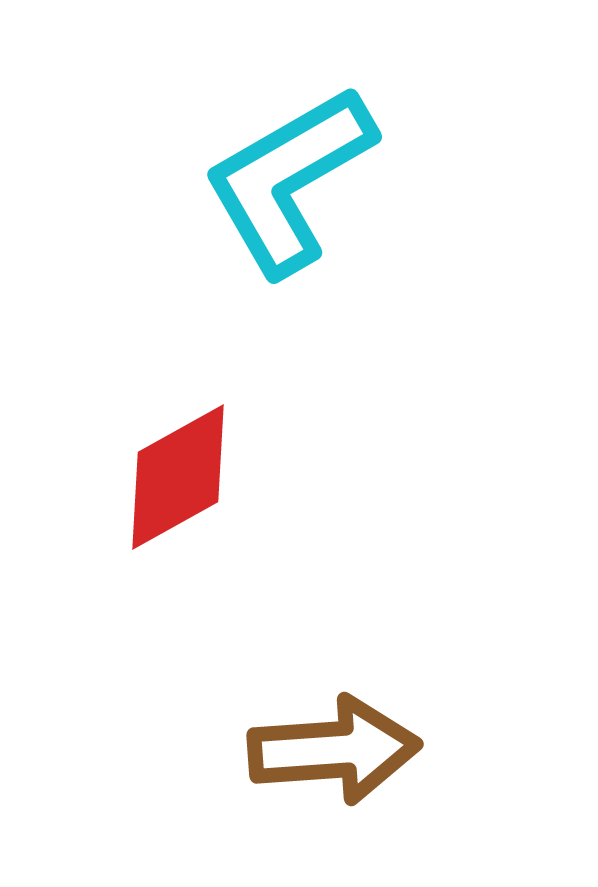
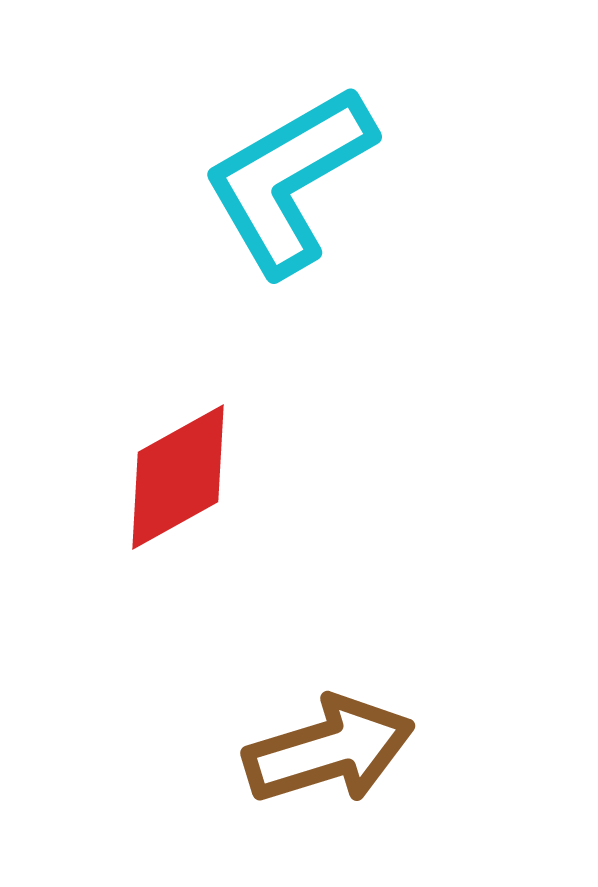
brown arrow: moved 5 px left; rotated 13 degrees counterclockwise
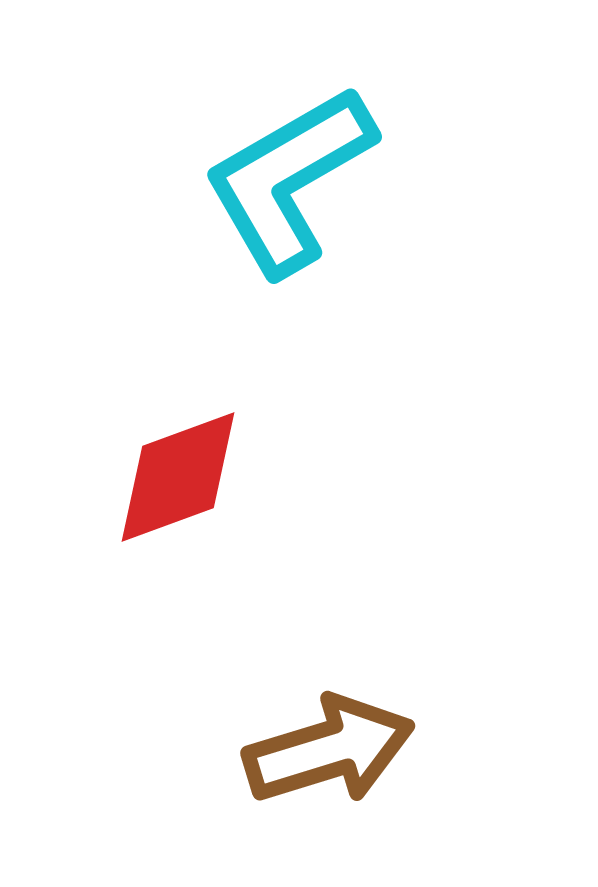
red diamond: rotated 9 degrees clockwise
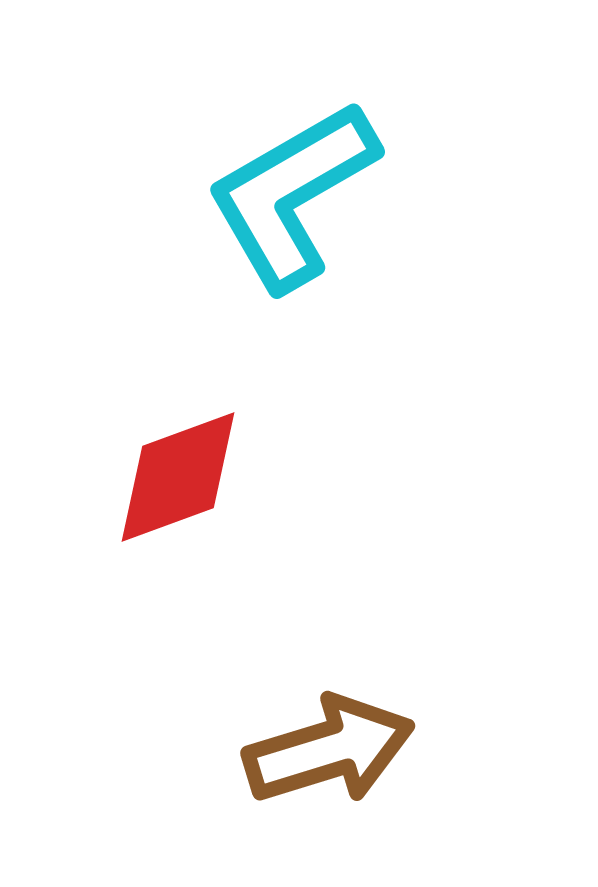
cyan L-shape: moved 3 px right, 15 px down
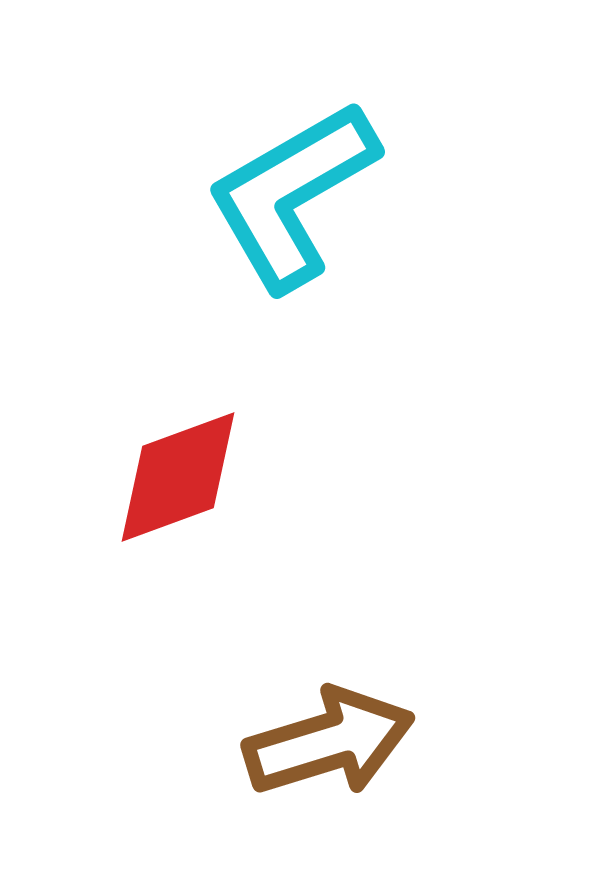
brown arrow: moved 8 px up
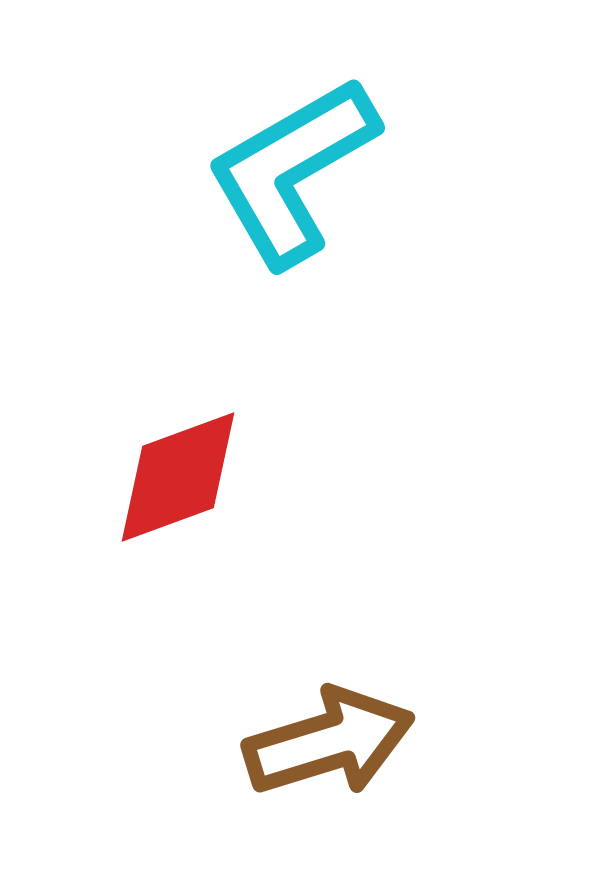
cyan L-shape: moved 24 px up
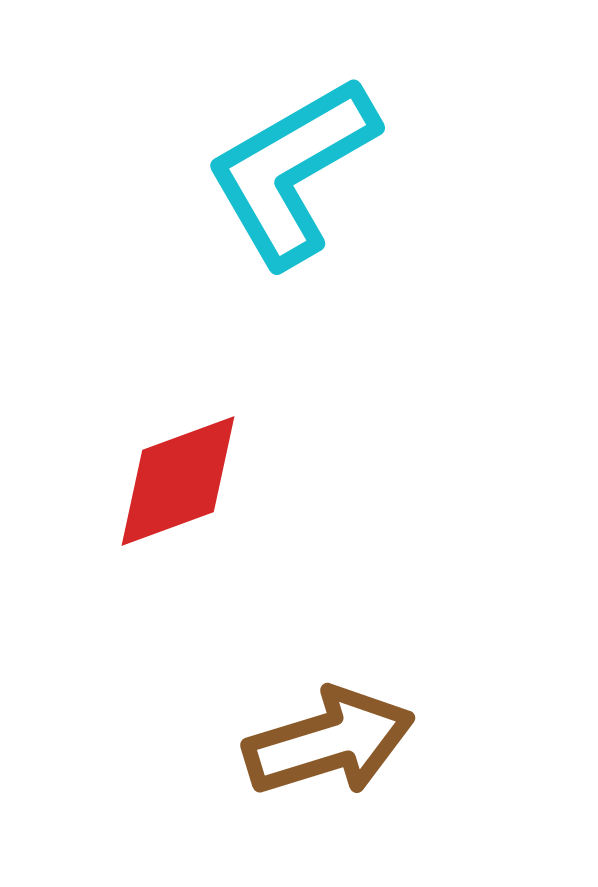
red diamond: moved 4 px down
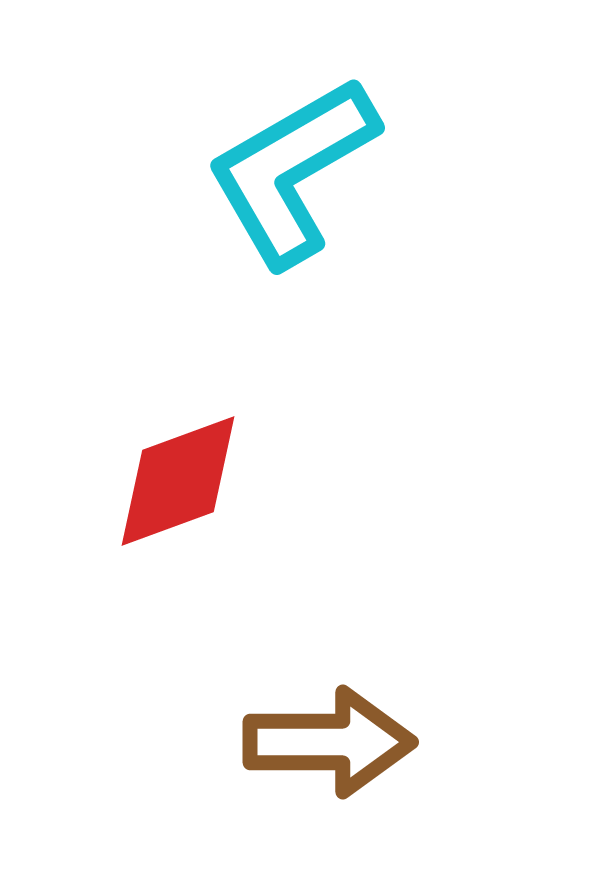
brown arrow: rotated 17 degrees clockwise
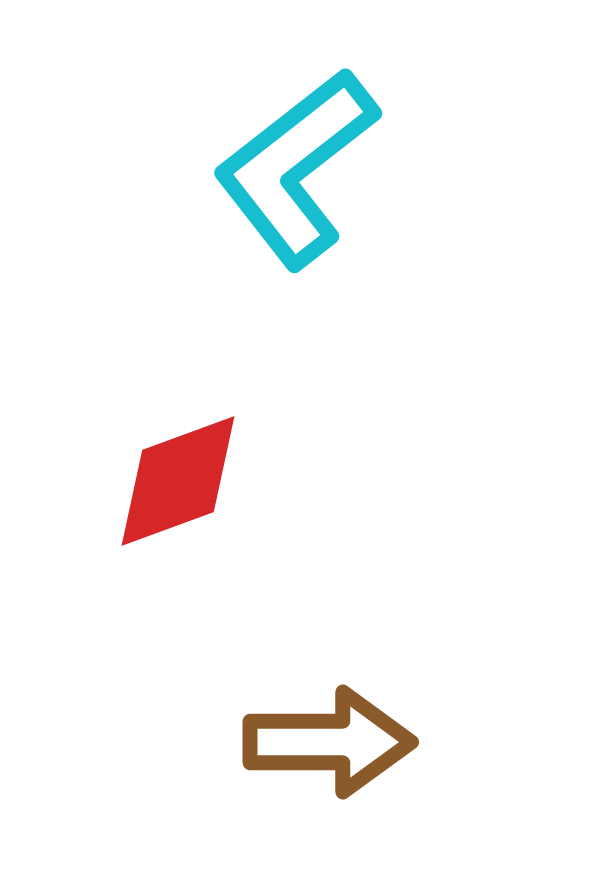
cyan L-shape: moved 4 px right, 3 px up; rotated 8 degrees counterclockwise
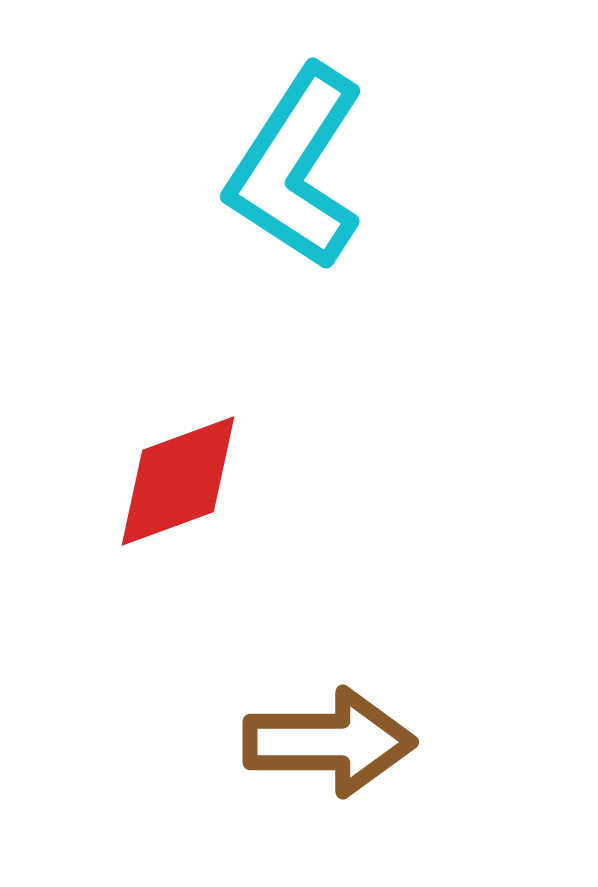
cyan L-shape: rotated 19 degrees counterclockwise
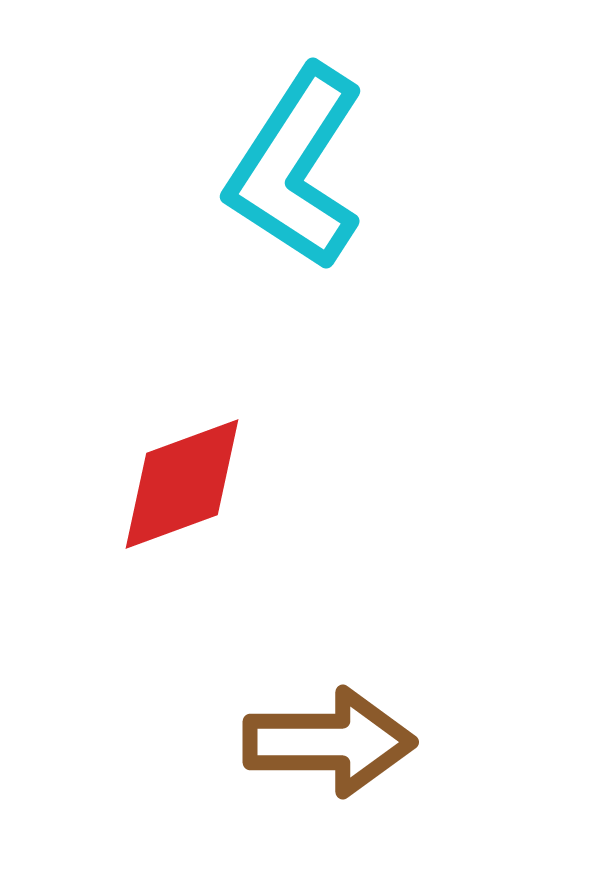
red diamond: moved 4 px right, 3 px down
